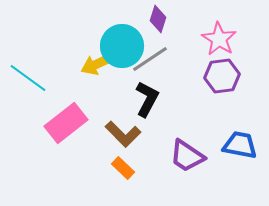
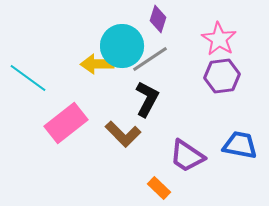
yellow arrow: rotated 24 degrees clockwise
orange rectangle: moved 36 px right, 20 px down
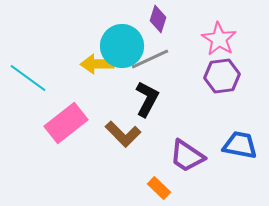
gray line: rotated 9 degrees clockwise
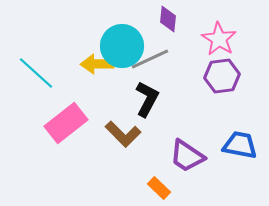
purple diamond: moved 10 px right; rotated 12 degrees counterclockwise
cyan line: moved 8 px right, 5 px up; rotated 6 degrees clockwise
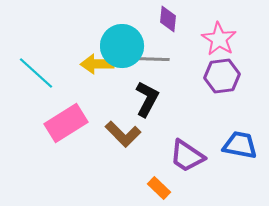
gray line: rotated 27 degrees clockwise
pink rectangle: rotated 6 degrees clockwise
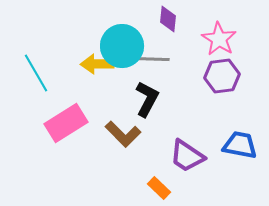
cyan line: rotated 18 degrees clockwise
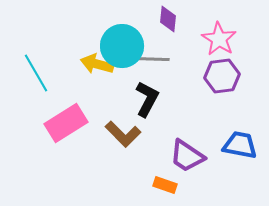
yellow arrow: rotated 16 degrees clockwise
orange rectangle: moved 6 px right, 3 px up; rotated 25 degrees counterclockwise
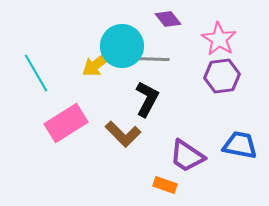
purple diamond: rotated 44 degrees counterclockwise
yellow arrow: rotated 52 degrees counterclockwise
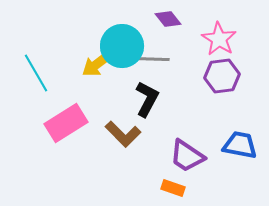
orange rectangle: moved 8 px right, 3 px down
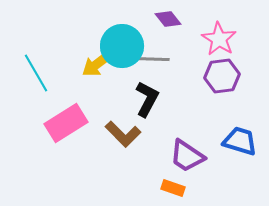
blue trapezoid: moved 4 px up; rotated 6 degrees clockwise
